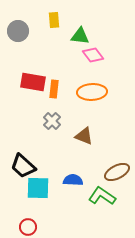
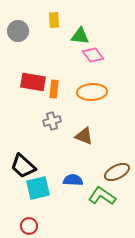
gray cross: rotated 30 degrees clockwise
cyan square: rotated 15 degrees counterclockwise
red circle: moved 1 px right, 1 px up
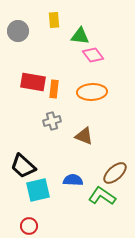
brown ellipse: moved 2 px left, 1 px down; rotated 15 degrees counterclockwise
cyan square: moved 2 px down
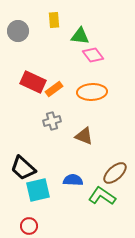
red rectangle: rotated 15 degrees clockwise
orange rectangle: rotated 48 degrees clockwise
black trapezoid: moved 2 px down
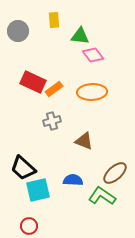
brown triangle: moved 5 px down
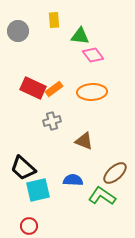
red rectangle: moved 6 px down
